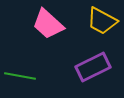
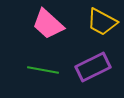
yellow trapezoid: moved 1 px down
green line: moved 23 px right, 6 px up
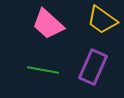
yellow trapezoid: moved 2 px up; rotated 8 degrees clockwise
purple rectangle: rotated 40 degrees counterclockwise
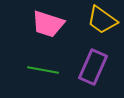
pink trapezoid: rotated 24 degrees counterclockwise
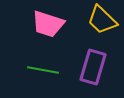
yellow trapezoid: rotated 8 degrees clockwise
purple rectangle: rotated 8 degrees counterclockwise
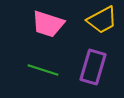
yellow trapezoid: rotated 72 degrees counterclockwise
green line: rotated 8 degrees clockwise
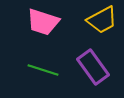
pink trapezoid: moved 5 px left, 2 px up
purple rectangle: rotated 52 degrees counterclockwise
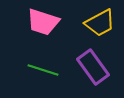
yellow trapezoid: moved 2 px left, 3 px down
